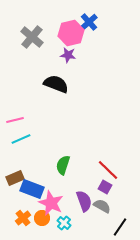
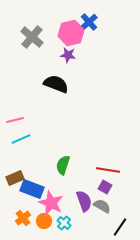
red line: rotated 35 degrees counterclockwise
orange circle: moved 2 px right, 3 px down
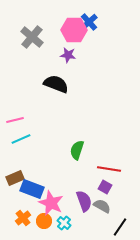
pink hexagon: moved 3 px right, 3 px up; rotated 15 degrees clockwise
green semicircle: moved 14 px right, 15 px up
red line: moved 1 px right, 1 px up
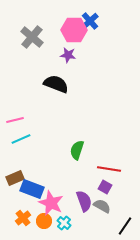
blue cross: moved 1 px right, 1 px up
black line: moved 5 px right, 1 px up
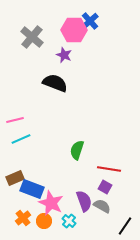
purple star: moved 4 px left; rotated 14 degrees clockwise
black semicircle: moved 1 px left, 1 px up
cyan cross: moved 5 px right, 2 px up
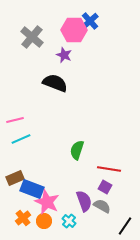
pink star: moved 4 px left, 1 px up
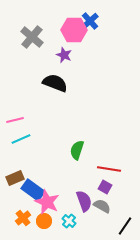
blue rectangle: moved 1 px right, 1 px down; rotated 15 degrees clockwise
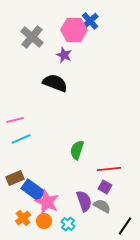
red line: rotated 15 degrees counterclockwise
cyan cross: moved 1 px left, 3 px down
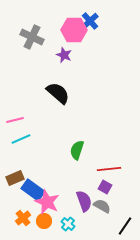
gray cross: rotated 15 degrees counterclockwise
black semicircle: moved 3 px right, 10 px down; rotated 20 degrees clockwise
